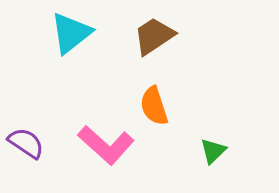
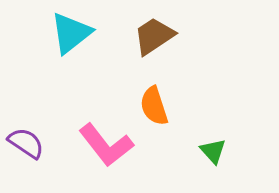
pink L-shape: rotated 10 degrees clockwise
green triangle: rotated 28 degrees counterclockwise
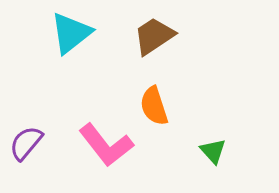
purple semicircle: rotated 84 degrees counterclockwise
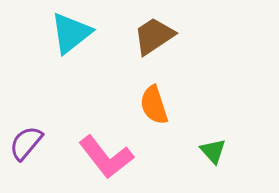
orange semicircle: moved 1 px up
pink L-shape: moved 12 px down
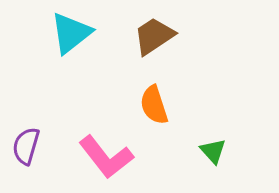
purple semicircle: moved 3 px down; rotated 24 degrees counterclockwise
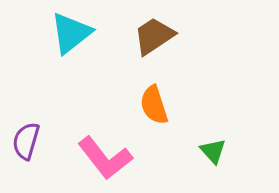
purple semicircle: moved 5 px up
pink L-shape: moved 1 px left, 1 px down
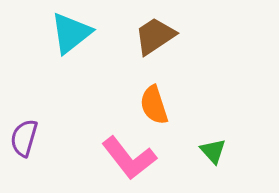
brown trapezoid: moved 1 px right
purple semicircle: moved 2 px left, 3 px up
pink L-shape: moved 24 px right
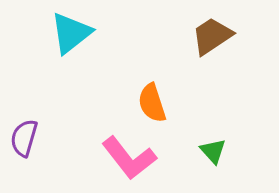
brown trapezoid: moved 57 px right
orange semicircle: moved 2 px left, 2 px up
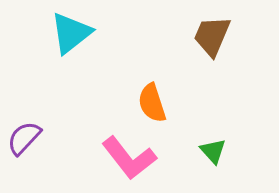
brown trapezoid: rotated 33 degrees counterclockwise
purple semicircle: rotated 27 degrees clockwise
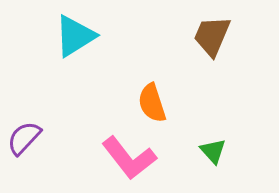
cyan triangle: moved 4 px right, 3 px down; rotated 6 degrees clockwise
